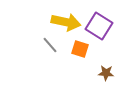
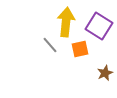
yellow arrow: rotated 96 degrees counterclockwise
orange square: rotated 30 degrees counterclockwise
brown star: moved 1 px left; rotated 28 degrees counterclockwise
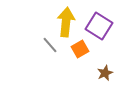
orange square: rotated 18 degrees counterclockwise
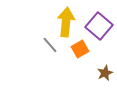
purple square: rotated 8 degrees clockwise
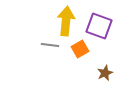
yellow arrow: moved 1 px up
purple square: rotated 20 degrees counterclockwise
gray line: rotated 42 degrees counterclockwise
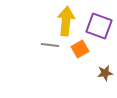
brown star: rotated 14 degrees clockwise
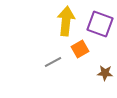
purple square: moved 1 px right, 2 px up
gray line: moved 3 px right, 17 px down; rotated 36 degrees counterclockwise
brown star: rotated 14 degrees clockwise
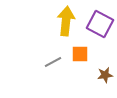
purple square: rotated 8 degrees clockwise
orange square: moved 5 px down; rotated 30 degrees clockwise
brown star: moved 2 px down; rotated 14 degrees counterclockwise
